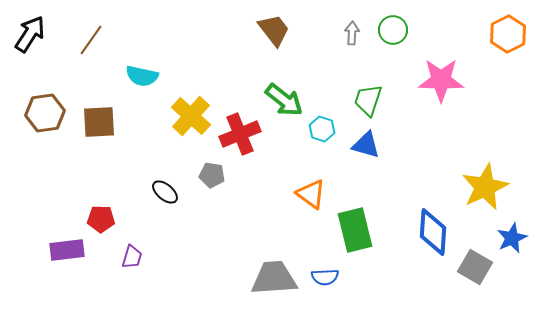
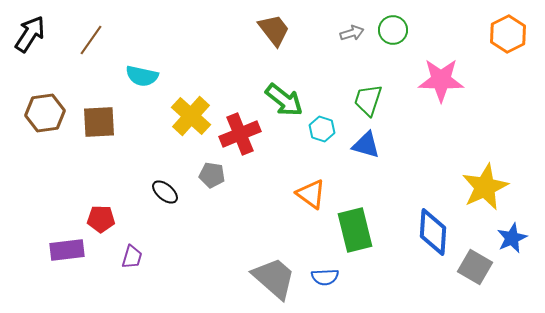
gray arrow: rotated 70 degrees clockwise
gray trapezoid: rotated 45 degrees clockwise
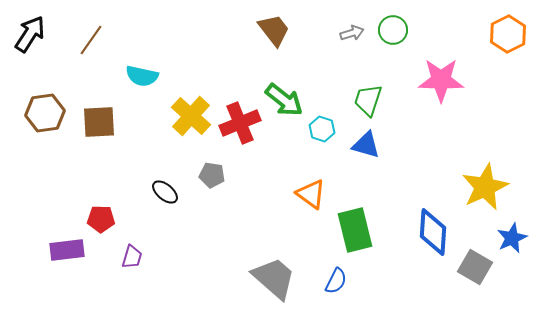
red cross: moved 11 px up
blue semicircle: moved 11 px right, 4 px down; rotated 60 degrees counterclockwise
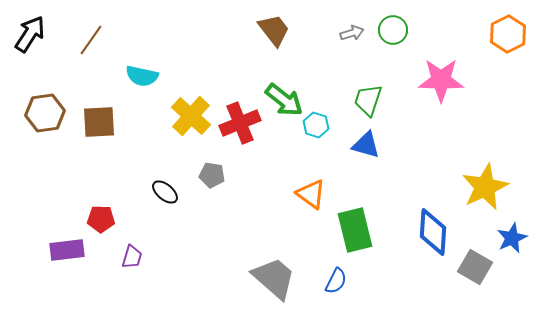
cyan hexagon: moved 6 px left, 4 px up
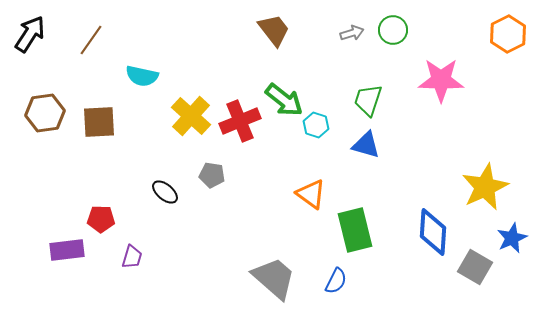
red cross: moved 2 px up
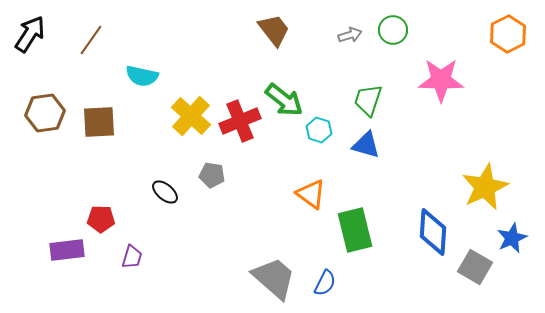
gray arrow: moved 2 px left, 2 px down
cyan hexagon: moved 3 px right, 5 px down
blue semicircle: moved 11 px left, 2 px down
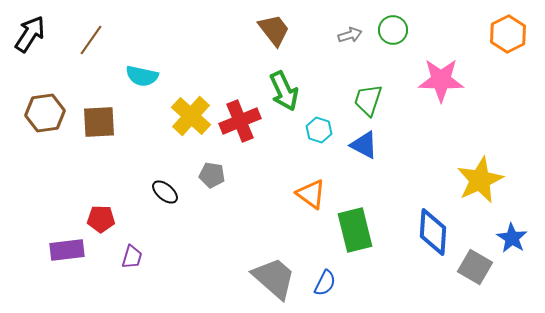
green arrow: moved 9 px up; rotated 27 degrees clockwise
blue triangle: moved 2 px left; rotated 12 degrees clockwise
yellow star: moved 5 px left, 7 px up
blue star: rotated 16 degrees counterclockwise
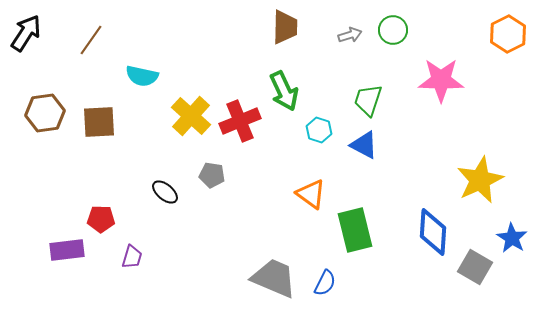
brown trapezoid: moved 11 px right, 3 px up; rotated 39 degrees clockwise
black arrow: moved 4 px left, 1 px up
gray trapezoid: rotated 18 degrees counterclockwise
